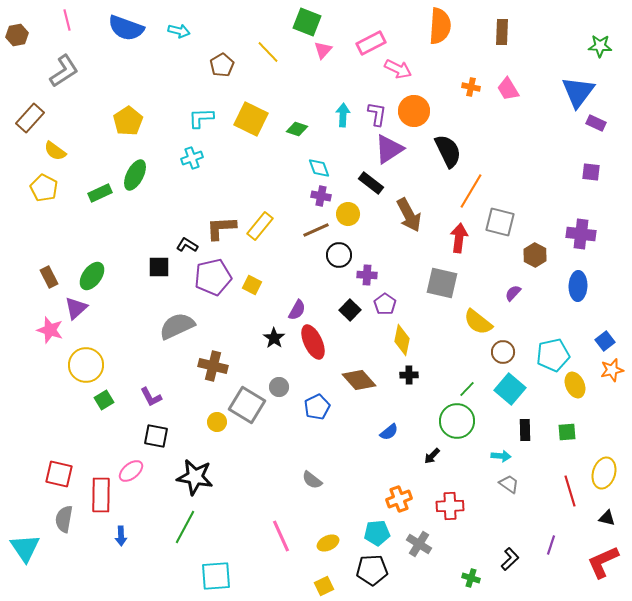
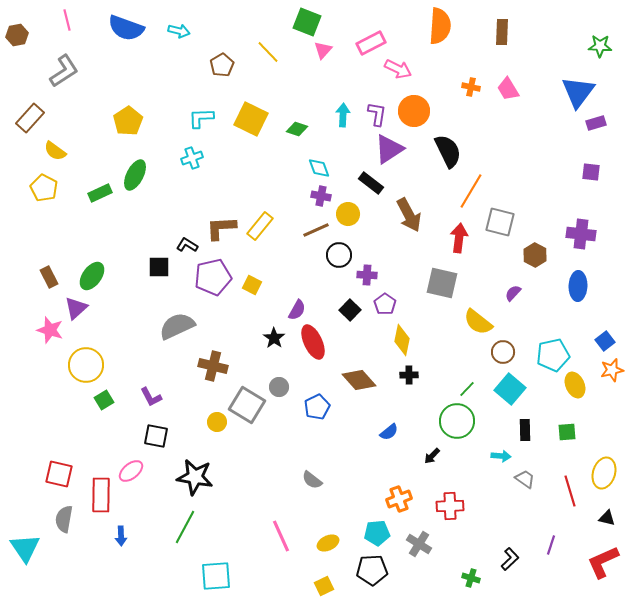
purple rectangle at (596, 123): rotated 42 degrees counterclockwise
gray trapezoid at (509, 484): moved 16 px right, 5 px up
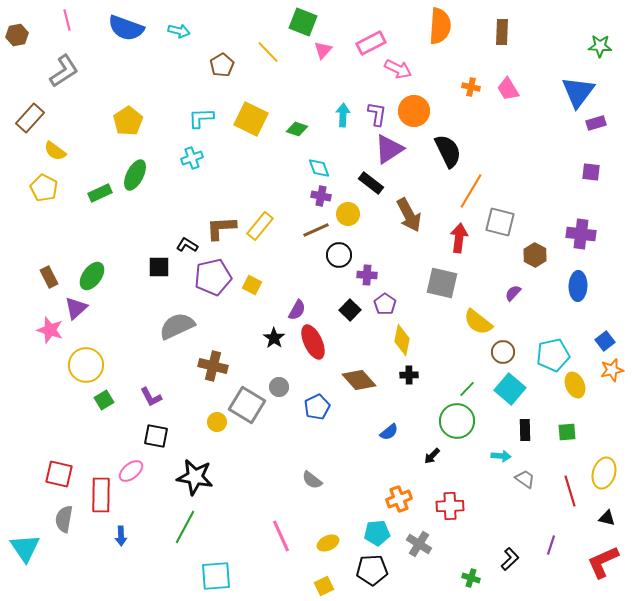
green square at (307, 22): moved 4 px left
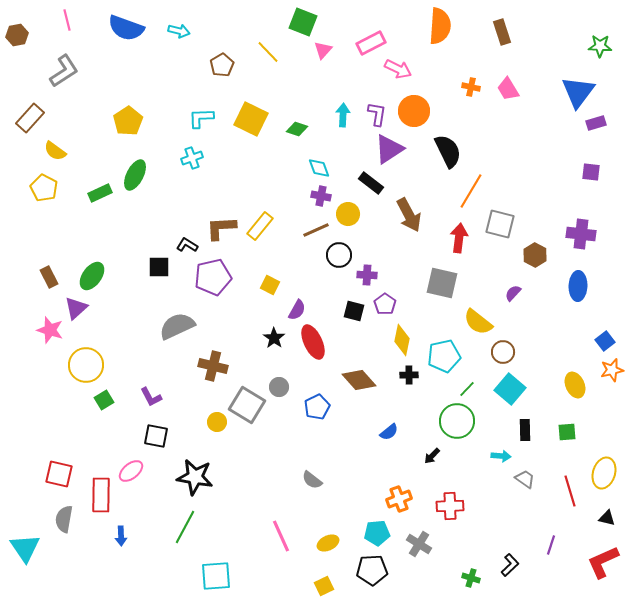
brown rectangle at (502, 32): rotated 20 degrees counterclockwise
gray square at (500, 222): moved 2 px down
yellow square at (252, 285): moved 18 px right
black square at (350, 310): moved 4 px right, 1 px down; rotated 30 degrees counterclockwise
cyan pentagon at (553, 355): moved 109 px left, 1 px down
black L-shape at (510, 559): moved 6 px down
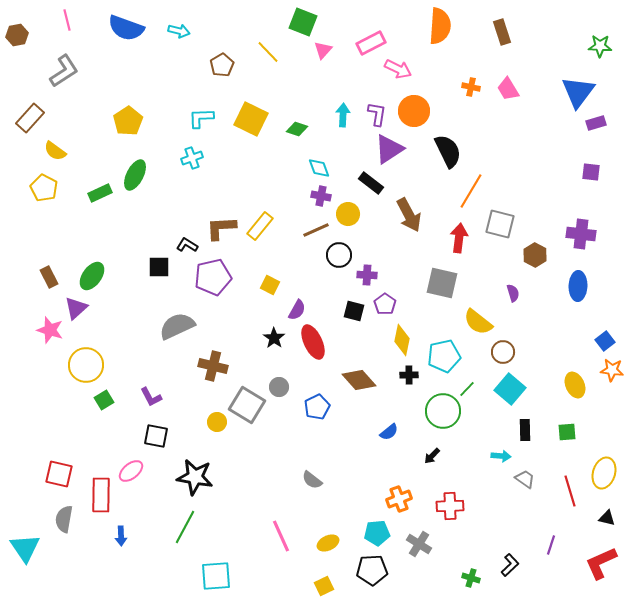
purple semicircle at (513, 293): rotated 120 degrees clockwise
orange star at (612, 370): rotated 20 degrees clockwise
green circle at (457, 421): moved 14 px left, 10 px up
red L-shape at (603, 562): moved 2 px left, 1 px down
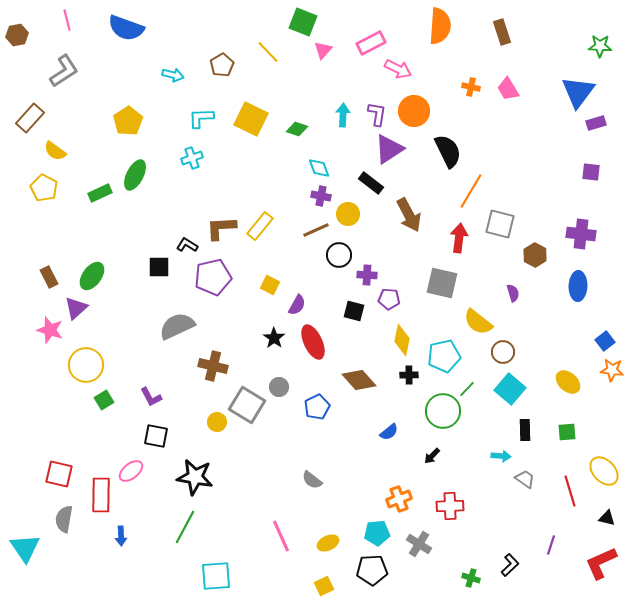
cyan arrow at (179, 31): moved 6 px left, 44 px down
purple pentagon at (385, 304): moved 4 px right, 5 px up; rotated 30 degrees counterclockwise
purple semicircle at (297, 310): moved 5 px up
yellow ellipse at (575, 385): moved 7 px left, 3 px up; rotated 25 degrees counterclockwise
yellow ellipse at (604, 473): moved 2 px up; rotated 60 degrees counterclockwise
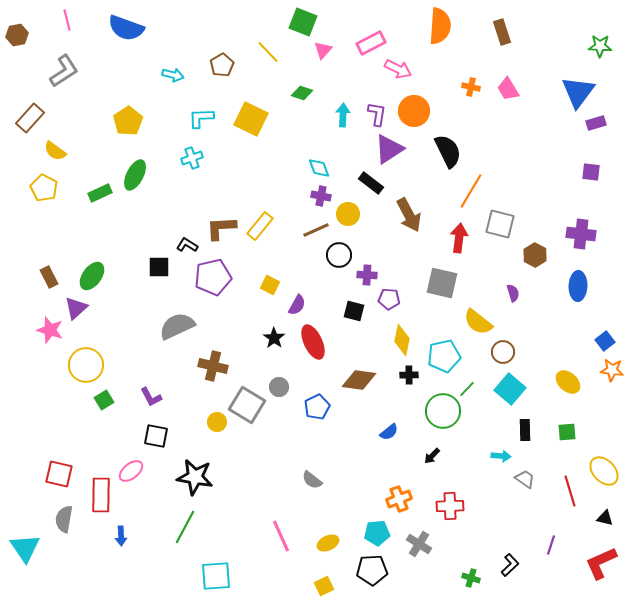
green diamond at (297, 129): moved 5 px right, 36 px up
brown diamond at (359, 380): rotated 40 degrees counterclockwise
black triangle at (607, 518): moved 2 px left
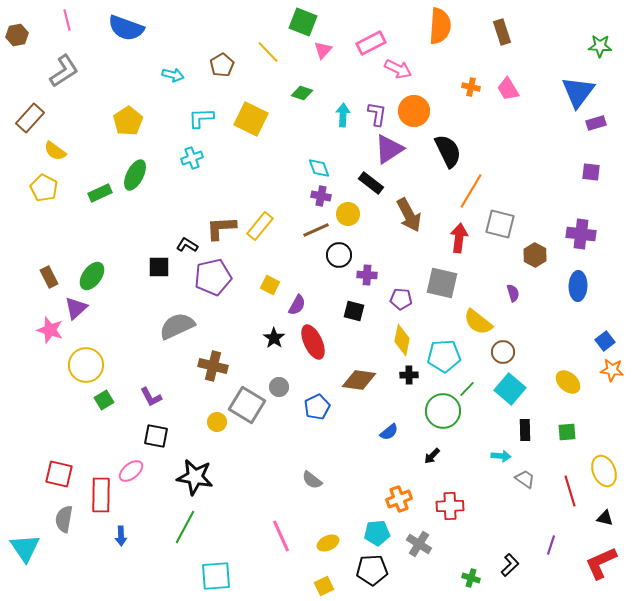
purple pentagon at (389, 299): moved 12 px right
cyan pentagon at (444, 356): rotated 8 degrees clockwise
yellow ellipse at (604, 471): rotated 20 degrees clockwise
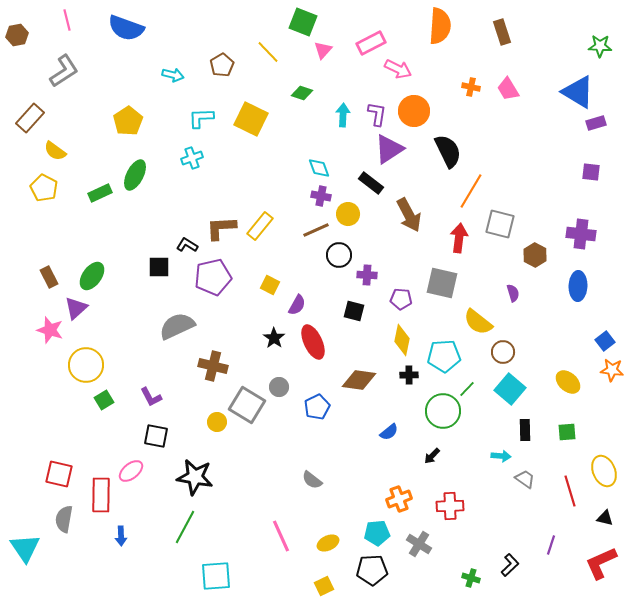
blue triangle at (578, 92): rotated 36 degrees counterclockwise
